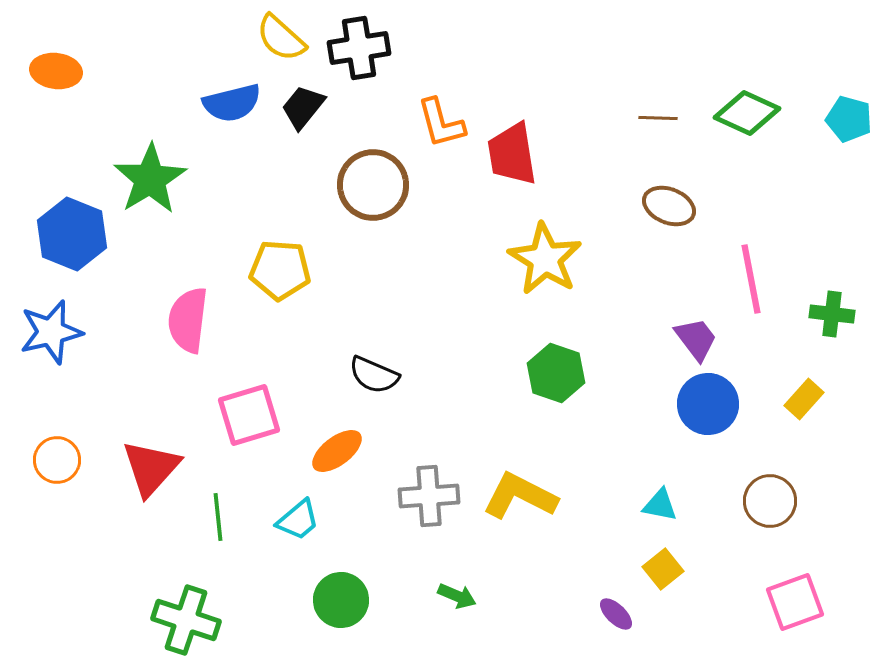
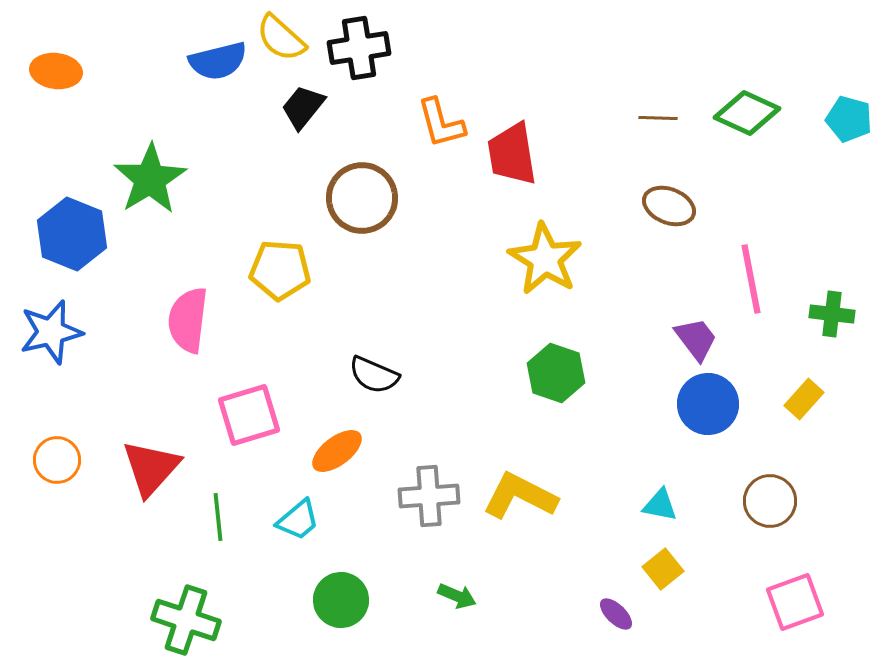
blue semicircle at (232, 103): moved 14 px left, 42 px up
brown circle at (373, 185): moved 11 px left, 13 px down
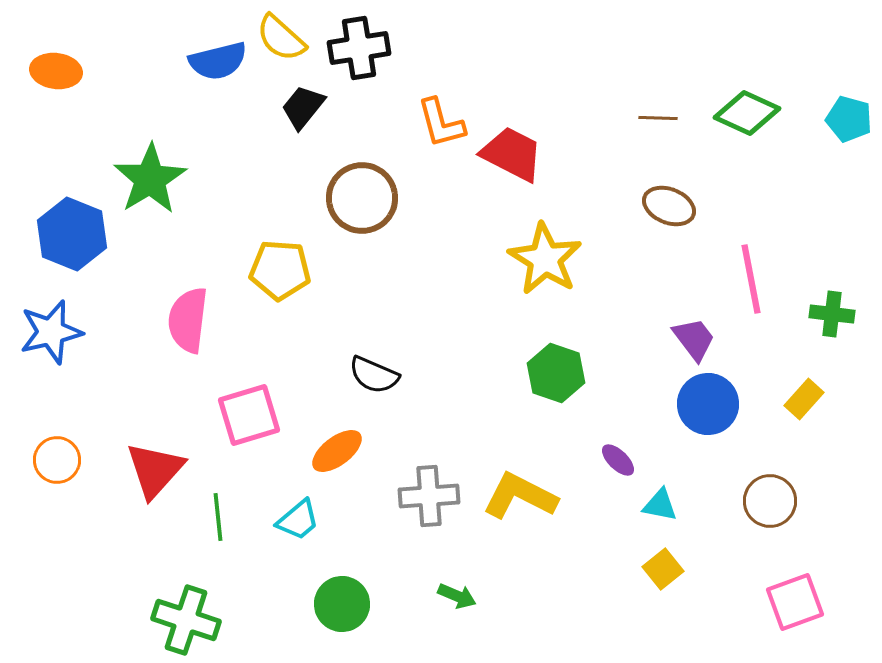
red trapezoid at (512, 154): rotated 126 degrees clockwise
purple trapezoid at (696, 339): moved 2 px left
red triangle at (151, 468): moved 4 px right, 2 px down
green circle at (341, 600): moved 1 px right, 4 px down
purple ellipse at (616, 614): moved 2 px right, 154 px up
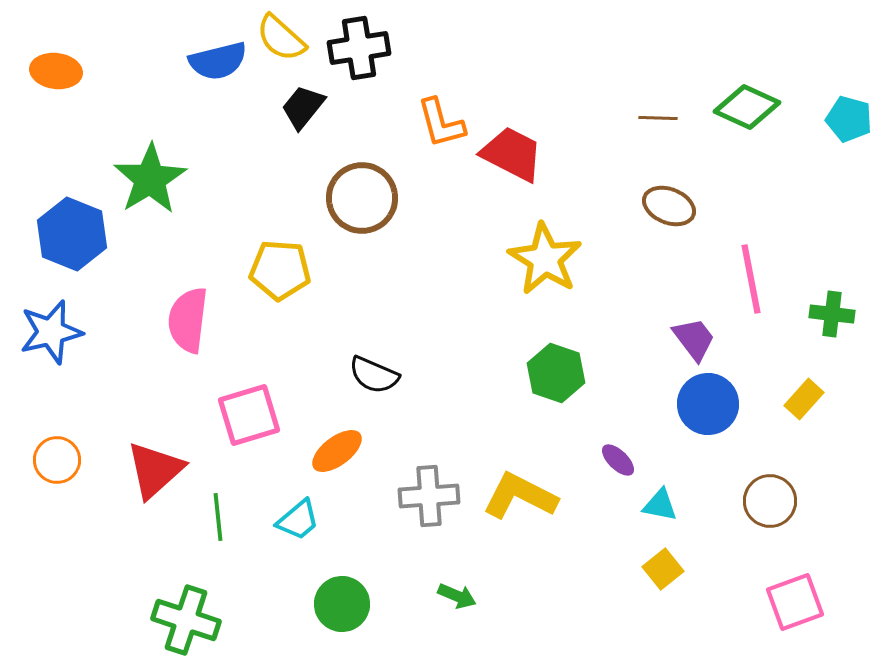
green diamond at (747, 113): moved 6 px up
red triangle at (155, 470): rotated 6 degrees clockwise
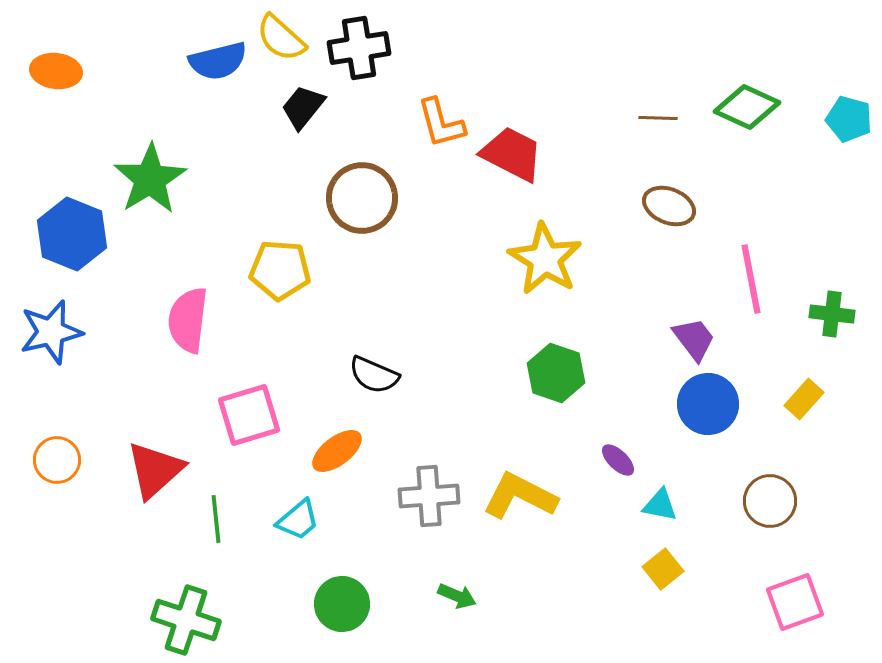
green line at (218, 517): moved 2 px left, 2 px down
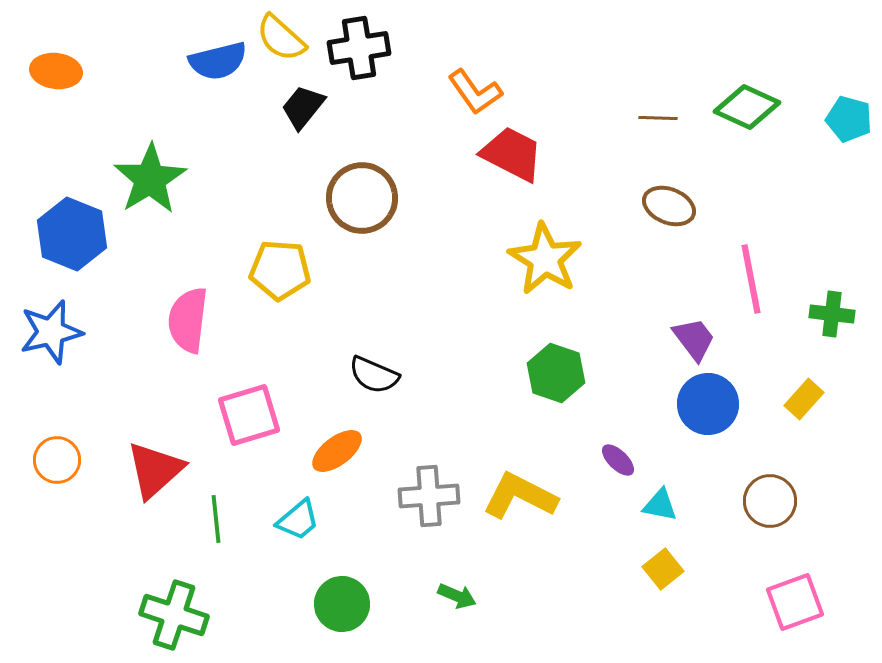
orange L-shape at (441, 123): moved 34 px right, 31 px up; rotated 20 degrees counterclockwise
green cross at (186, 620): moved 12 px left, 5 px up
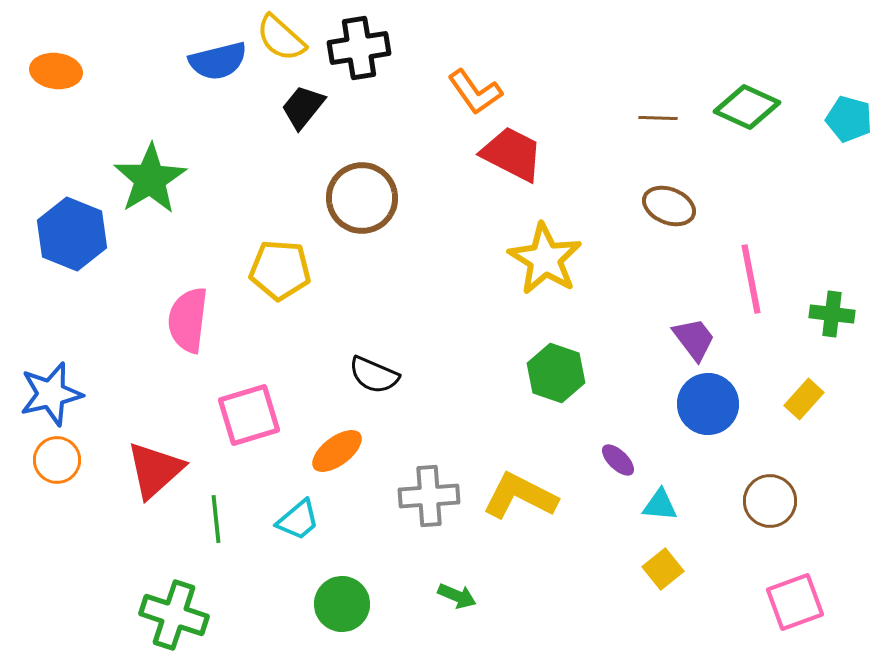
blue star at (51, 332): moved 62 px down
cyan triangle at (660, 505): rotated 6 degrees counterclockwise
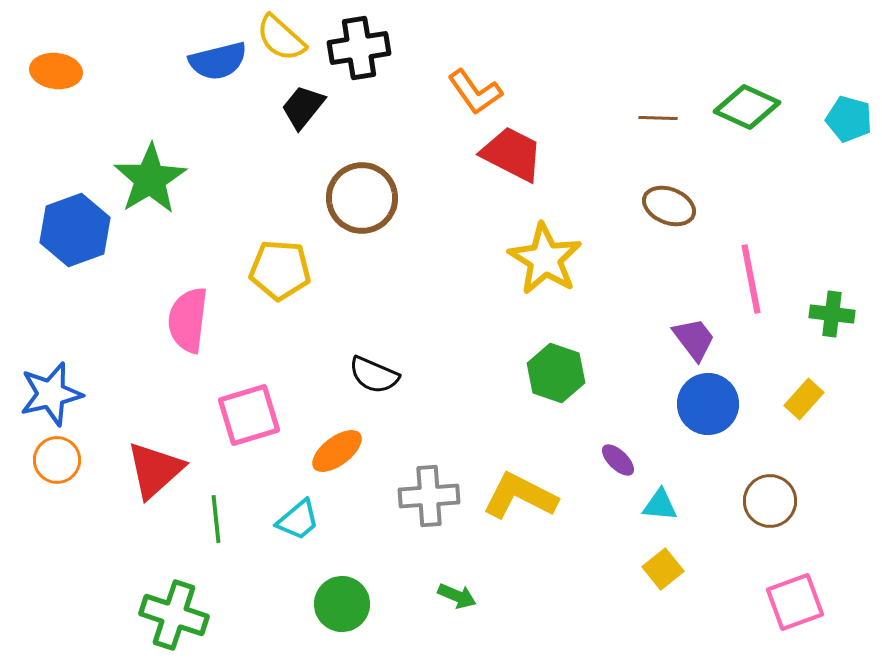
blue hexagon at (72, 234): moved 3 px right, 4 px up; rotated 18 degrees clockwise
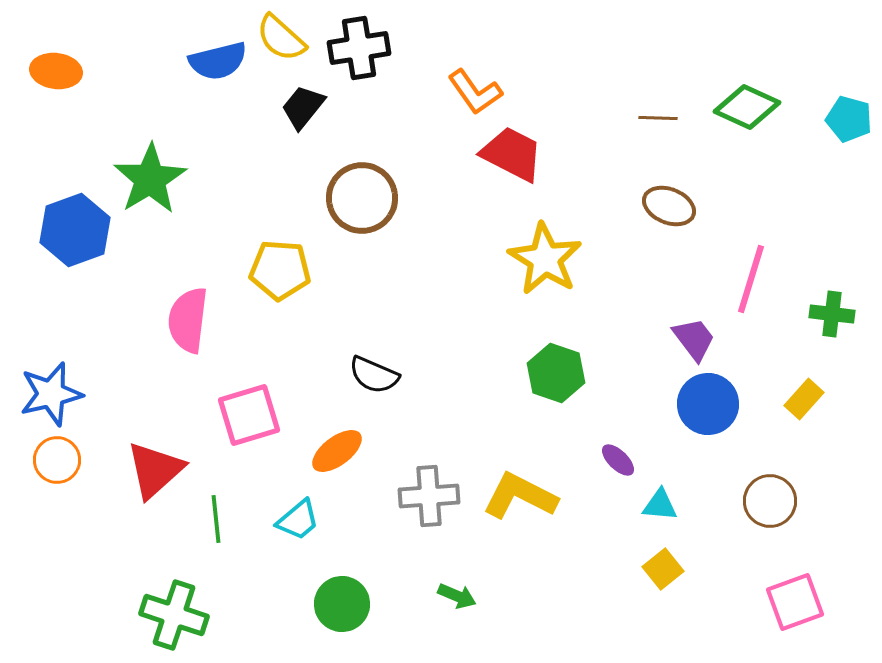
pink line at (751, 279): rotated 28 degrees clockwise
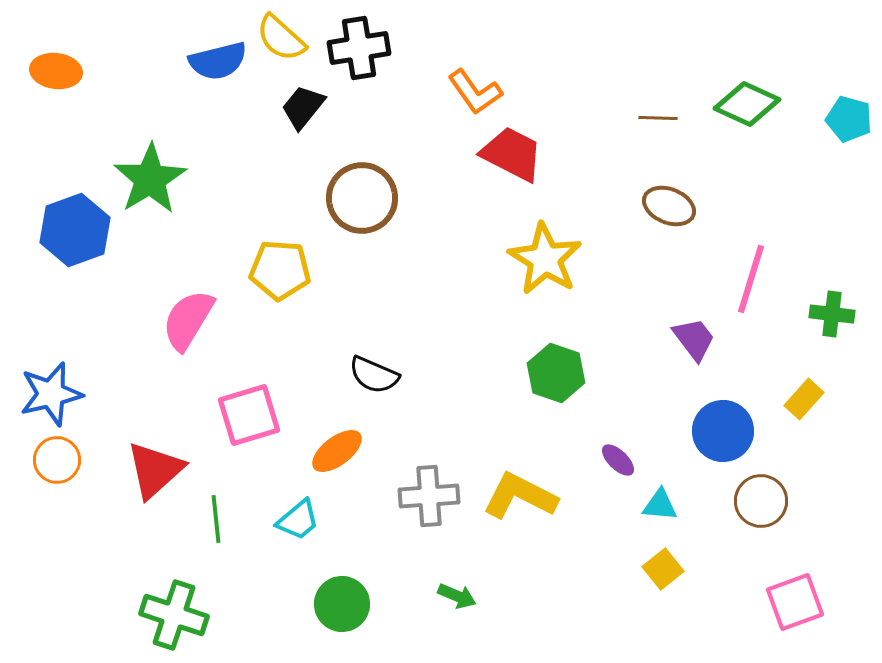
green diamond at (747, 107): moved 3 px up
pink semicircle at (188, 320): rotated 24 degrees clockwise
blue circle at (708, 404): moved 15 px right, 27 px down
brown circle at (770, 501): moved 9 px left
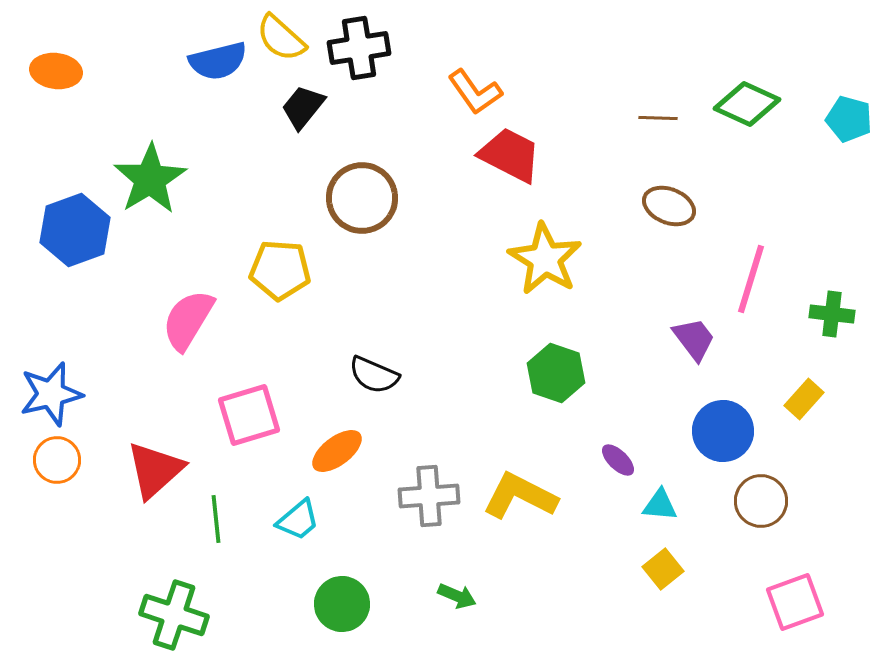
red trapezoid at (512, 154): moved 2 px left, 1 px down
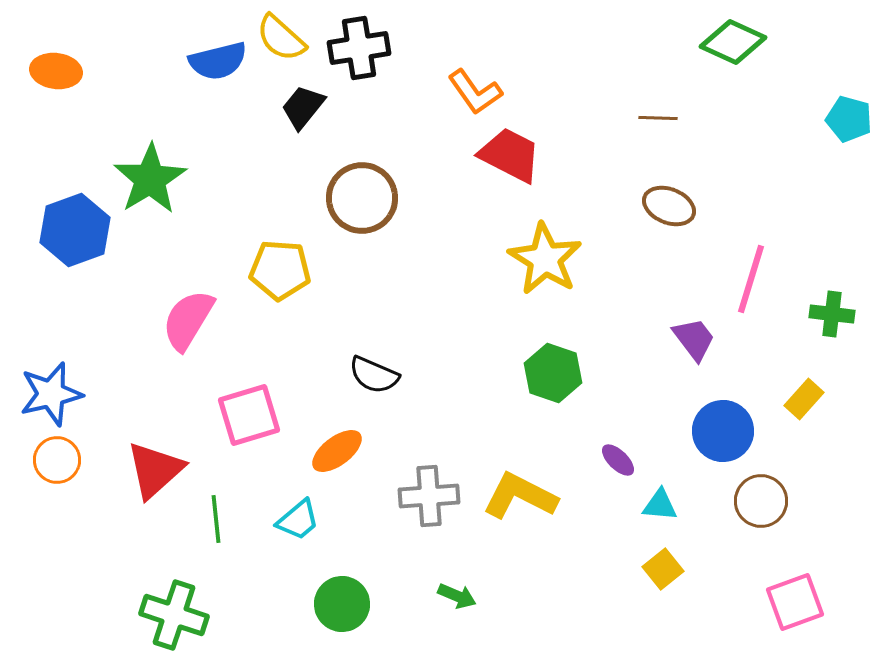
green diamond at (747, 104): moved 14 px left, 62 px up
green hexagon at (556, 373): moved 3 px left
